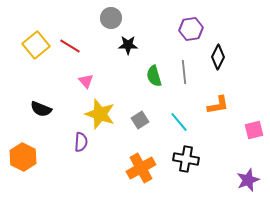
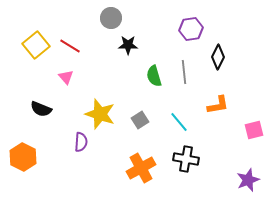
pink triangle: moved 20 px left, 4 px up
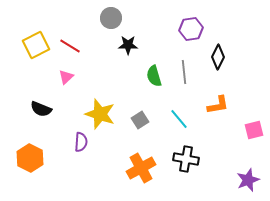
yellow square: rotated 12 degrees clockwise
pink triangle: rotated 28 degrees clockwise
cyan line: moved 3 px up
orange hexagon: moved 7 px right, 1 px down
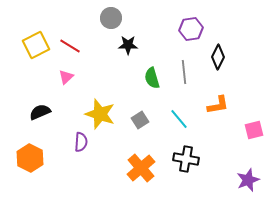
green semicircle: moved 2 px left, 2 px down
black semicircle: moved 1 px left, 3 px down; rotated 135 degrees clockwise
orange cross: rotated 12 degrees counterclockwise
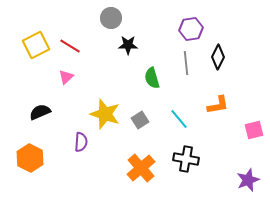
gray line: moved 2 px right, 9 px up
yellow star: moved 5 px right
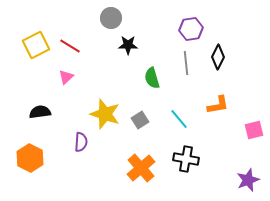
black semicircle: rotated 15 degrees clockwise
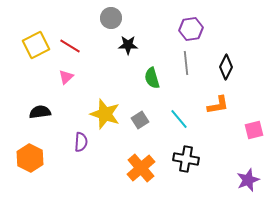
black diamond: moved 8 px right, 10 px down
